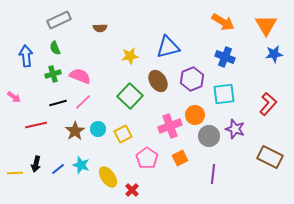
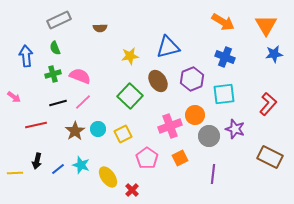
black arrow: moved 1 px right, 3 px up
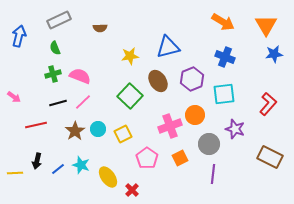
blue arrow: moved 7 px left, 20 px up; rotated 20 degrees clockwise
gray circle: moved 8 px down
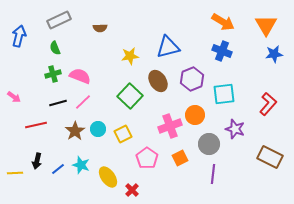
blue cross: moved 3 px left, 6 px up
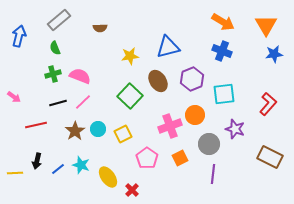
gray rectangle: rotated 15 degrees counterclockwise
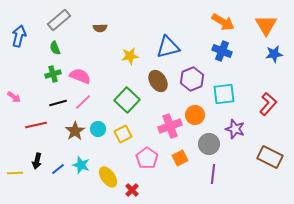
green square: moved 3 px left, 4 px down
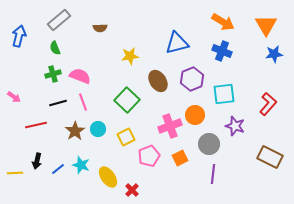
blue triangle: moved 9 px right, 4 px up
pink line: rotated 66 degrees counterclockwise
purple star: moved 3 px up
yellow square: moved 3 px right, 3 px down
pink pentagon: moved 2 px right, 2 px up; rotated 15 degrees clockwise
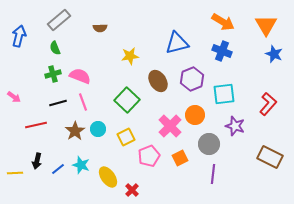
blue star: rotated 30 degrees clockwise
pink cross: rotated 25 degrees counterclockwise
